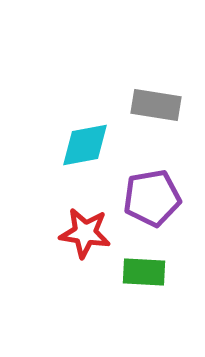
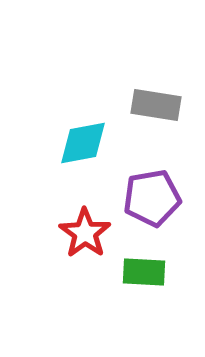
cyan diamond: moved 2 px left, 2 px up
red star: rotated 27 degrees clockwise
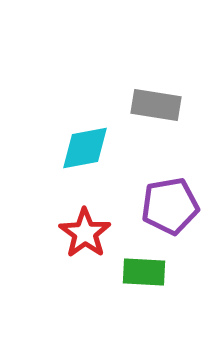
cyan diamond: moved 2 px right, 5 px down
purple pentagon: moved 18 px right, 8 px down
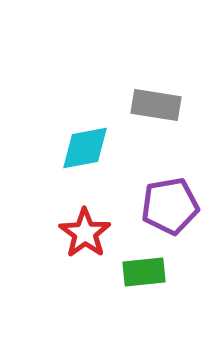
green rectangle: rotated 9 degrees counterclockwise
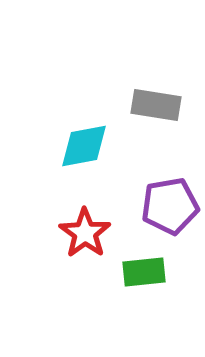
cyan diamond: moved 1 px left, 2 px up
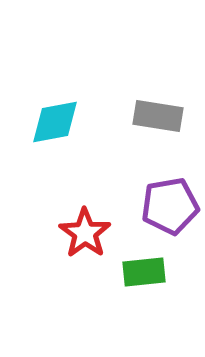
gray rectangle: moved 2 px right, 11 px down
cyan diamond: moved 29 px left, 24 px up
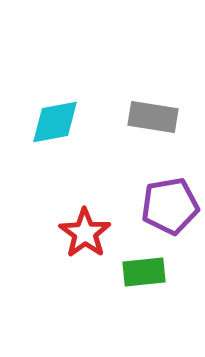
gray rectangle: moved 5 px left, 1 px down
